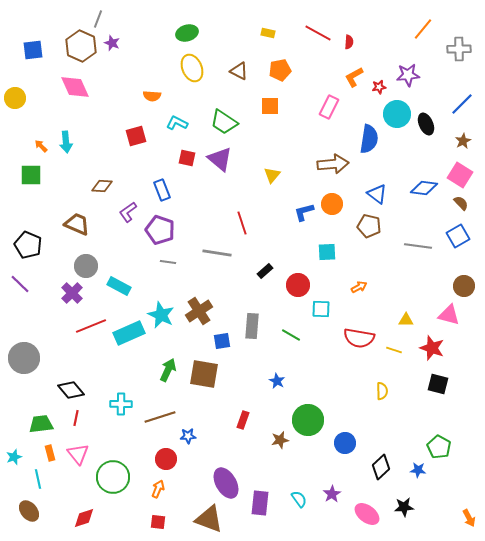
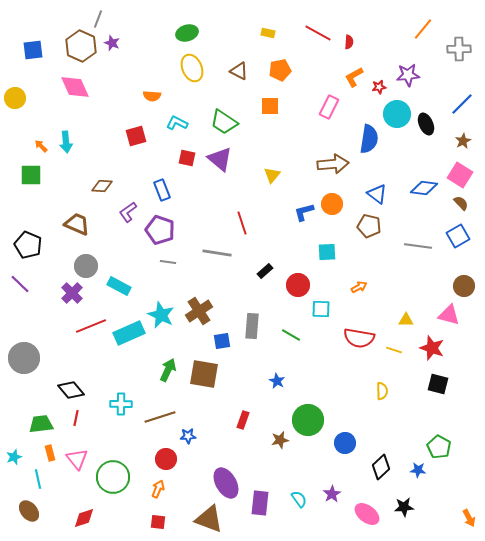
pink triangle at (78, 454): moved 1 px left, 5 px down
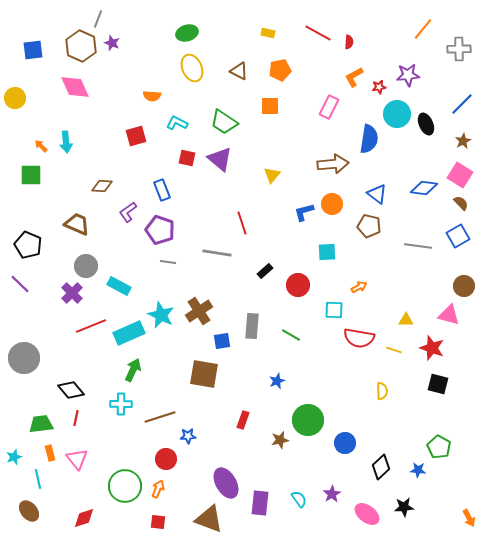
cyan square at (321, 309): moved 13 px right, 1 px down
green arrow at (168, 370): moved 35 px left
blue star at (277, 381): rotated 21 degrees clockwise
green circle at (113, 477): moved 12 px right, 9 px down
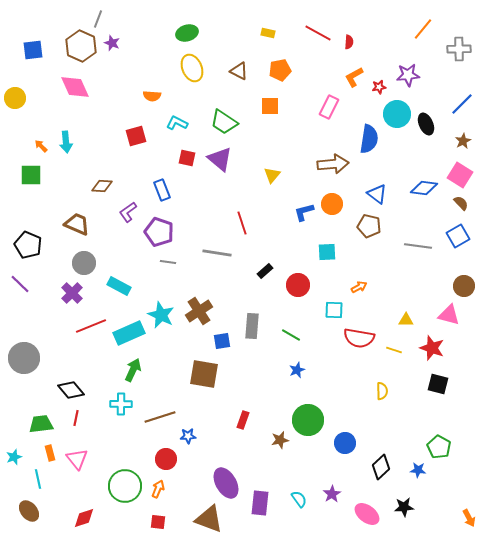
purple pentagon at (160, 230): moved 1 px left, 2 px down
gray circle at (86, 266): moved 2 px left, 3 px up
blue star at (277, 381): moved 20 px right, 11 px up
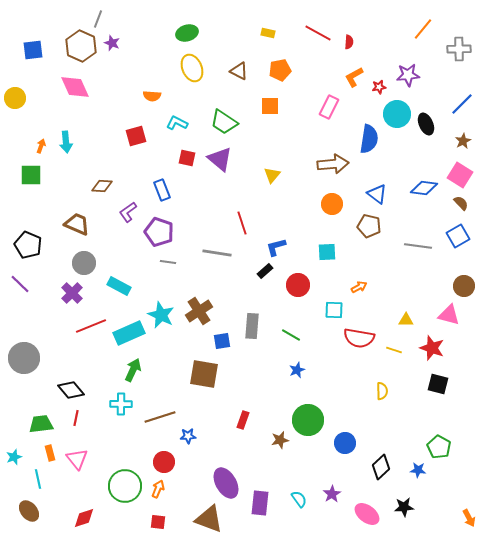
orange arrow at (41, 146): rotated 64 degrees clockwise
blue L-shape at (304, 212): moved 28 px left, 35 px down
red circle at (166, 459): moved 2 px left, 3 px down
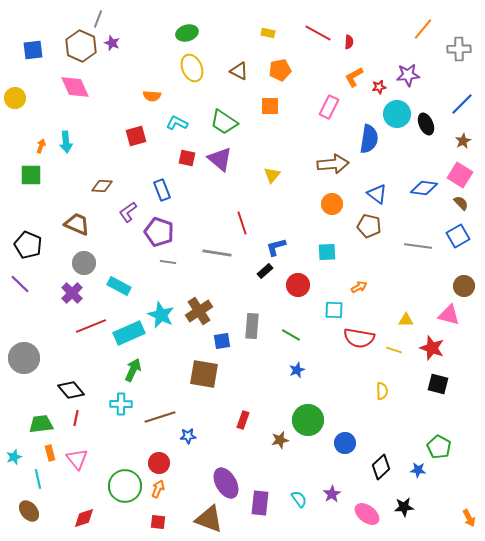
red circle at (164, 462): moved 5 px left, 1 px down
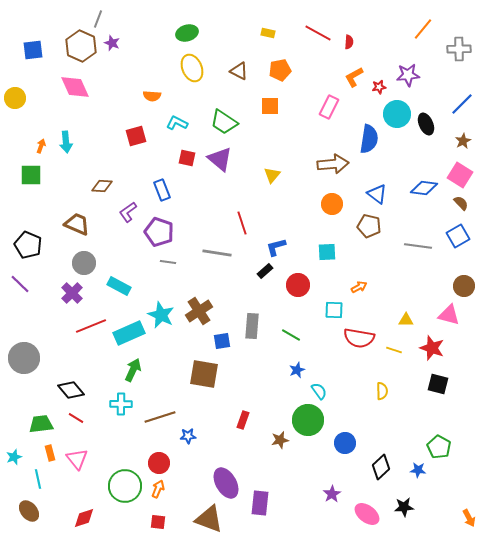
red line at (76, 418): rotated 70 degrees counterclockwise
cyan semicircle at (299, 499): moved 20 px right, 108 px up
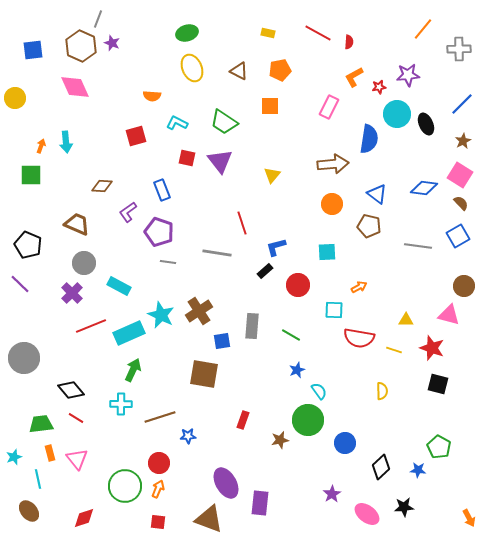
purple triangle at (220, 159): moved 2 px down; rotated 12 degrees clockwise
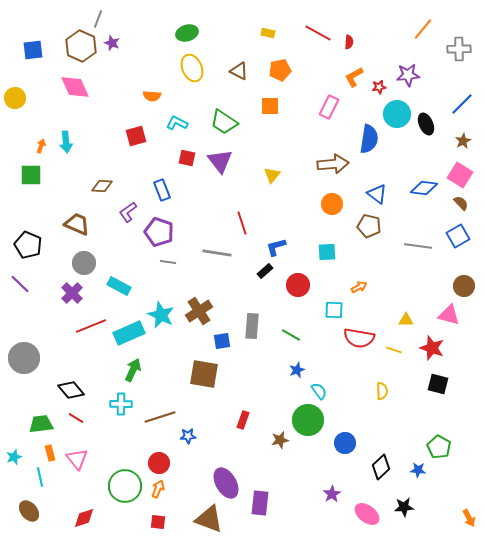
cyan line at (38, 479): moved 2 px right, 2 px up
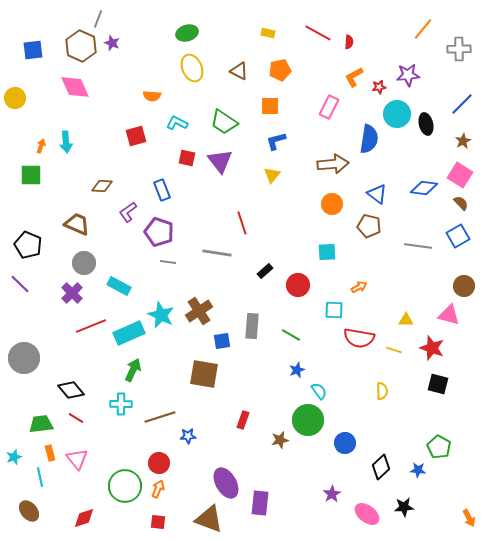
black ellipse at (426, 124): rotated 10 degrees clockwise
blue L-shape at (276, 247): moved 106 px up
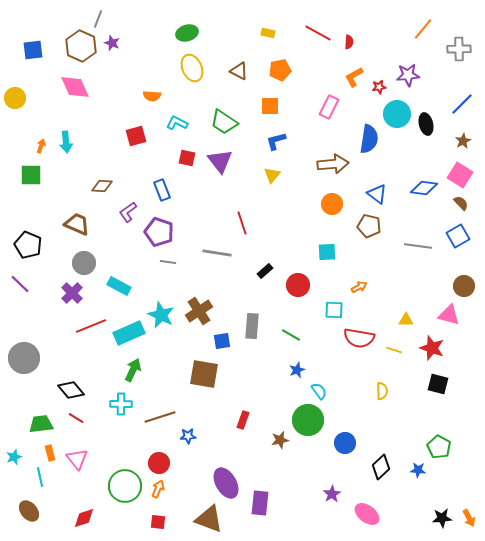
black star at (404, 507): moved 38 px right, 11 px down
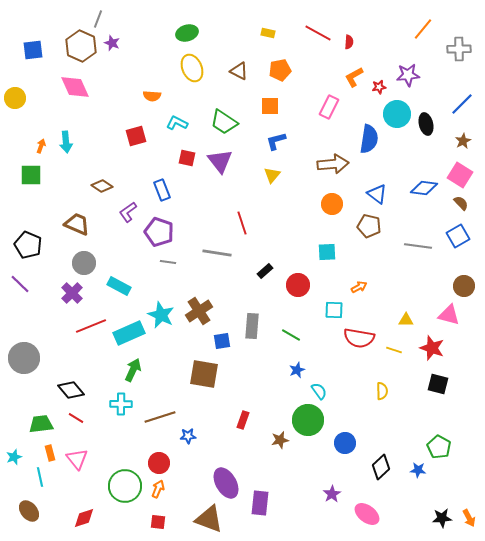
brown diamond at (102, 186): rotated 30 degrees clockwise
